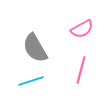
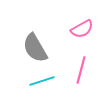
cyan line: moved 11 px right
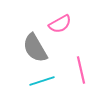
pink semicircle: moved 22 px left, 5 px up
pink line: rotated 28 degrees counterclockwise
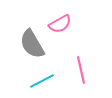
gray semicircle: moved 3 px left, 4 px up
cyan line: rotated 10 degrees counterclockwise
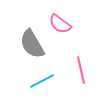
pink semicircle: rotated 65 degrees clockwise
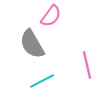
pink semicircle: moved 9 px left, 8 px up; rotated 90 degrees counterclockwise
pink line: moved 6 px right, 5 px up
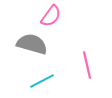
gray semicircle: rotated 136 degrees clockwise
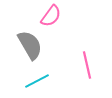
gray semicircle: moved 2 px left, 1 px down; rotated 44 degrees clockwise
cyan line: moved 5 px left
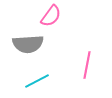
gray semicircle: moved 2 px left, 1 px up; rotated 116 degrees clockwise
pink line: rotated 24 degrees clockwise
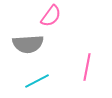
pink line: moved 2 px down
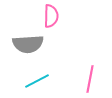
pink semicircle: rotated 35 degrees counterclockwise
pink line: moved 3 px right, 12 px down
